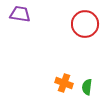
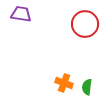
purple trapezoid: moved 1 px right
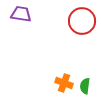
red circle: moved 3 px left, 3 px up
green semicircle: moved 2 px left, 1 px up
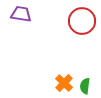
orange cross: rotated 24 degrees clockwise
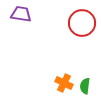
red circle: moved 2 px down
orange cross: rotated 18 degrees counterclockwise
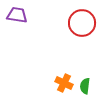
purple trapezoid: moved 4 px left, 1 px down
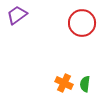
purple trapezoid: rotated 45 degrees counterclockwise
green semicircle: moved 2 px up
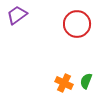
red circle: moved 5 px left, 1 px down
green semicircle: moved 1 px right, 3 px up; rotated 14 degrees clockwise
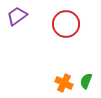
purple trapezoid: moved 1 px down
red circle: moved 11 px left
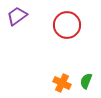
red circle: moved 1 px right, 1 px down
orange cross: moved 2 px left
